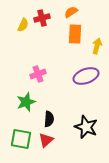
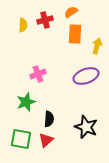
red cross: moved 3 px right, 2 px down
yellow semicircle: rotated 24 degrees counterclockwise
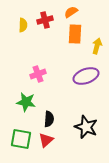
green star: rotated 30 degrees clockwise
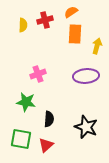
purple ellipse: rotated 15 degrees clockwise
red triangle: moved 5 px down
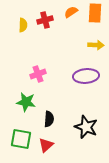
orange rectangle: moved 20 px right, 21 px up
yellow arrow: moved 1 px left, 1 px up; rotated 77 degrees clockwise
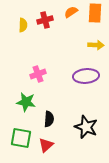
green square: moved 1 px up
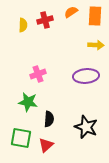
orange rectangle: moved 3 px down
green star: moved 2 px right
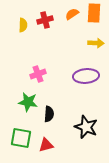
orange semicircle: moved 1 px right, 2 px down
orange rectangle: moved 1 px left, 3 px up
yellow arrow: moved 2 px up
black semicircle: moved 5 px up
red triangle: rotated 28 degrees clockwise
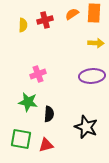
purple ellipse: moved 6 px right
green square: moved 1 px down
